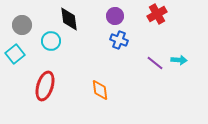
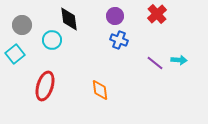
red cross: rotated 12 degrees counterclockwise
cyan circle: moved 1 px right, 1 px up
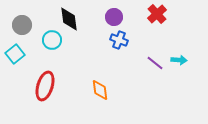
purple circle: moved 1 px left, 1 px down
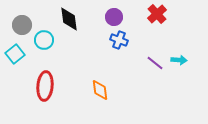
cyan circle: moved 8 px left
red ellipse: rotated 12 degrees counterclockwise
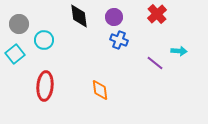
black diamond: moved 10 px right, 3 px up
gray circle: moved 3 px left, 1 px up
cyan arrow: moved 9 px up
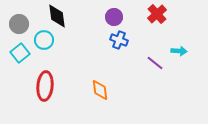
black diamond: moved 22 px left
cyan square: moved 5 px right, 1 px up
